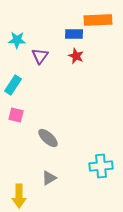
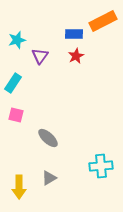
orange rectangle: moved 5 px right, 1 px down; rotated 24 degrees counterclockwise
cyan star: rotated 18 degrees counterclockwise
red star: rotated 21 degrees clockwise
cyan rectangle: moved 2 px up
yellow arrow: moved 9 px up
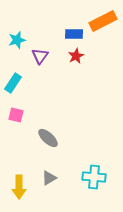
cyan cross: moved 7 px left, 11 px down; rotated 10 degrees clockwise
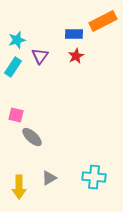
cyan rectangle: moved 16 px up
gray ellipse: moved 16 px left, 1 px up
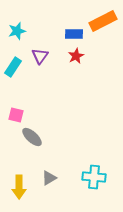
cyan star: moved 9 px up
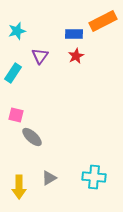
cyan rectangle: moved 6 px down
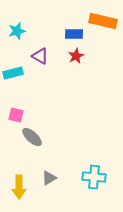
orange rectangle: rotated 40 degrees clockwise
purple triangle: rotated 36 degrees counterclockwise
cyan rectangle: rotated 42 degrees clockwise
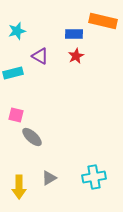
cyan cross: rotated 15 degrees counterclockwise
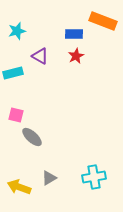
orange rectangle: rotated 8 degrees clockwise
yellow arrow: rotated 110 degrees clockwise
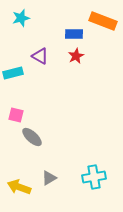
cyan star: moved 4 px right, 13 px up
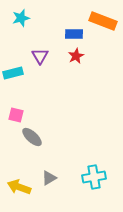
purple triangle: rotated 30 degrees clockwise
